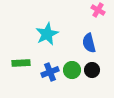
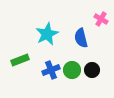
pink cross: moved 3 px right, 9 px down
blue semicircle: moved 8 px left, 5 px up
green rectangle: moved 1 px left, 3 px up; rotated 18 degrees counterclockwise
blue cross: moved 1 px right, 2 px up
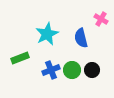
green rectangle: moved 2 px up
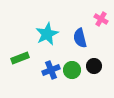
blue semicircle: moved 1 px left
black circle: moved 2 px right, 4 px up
